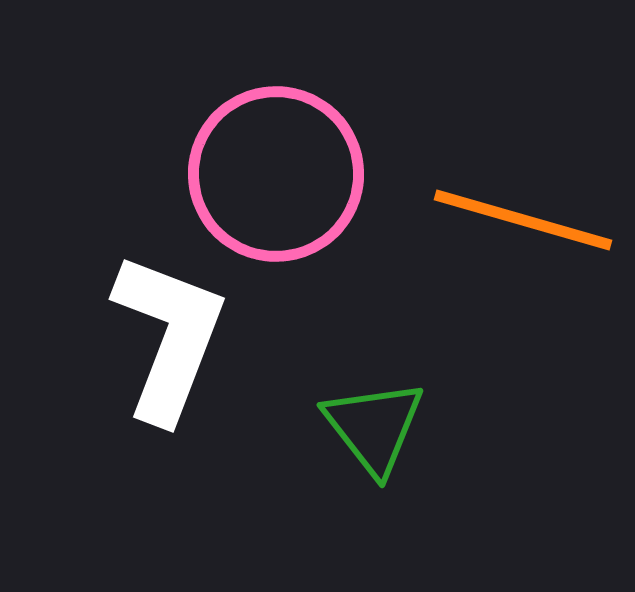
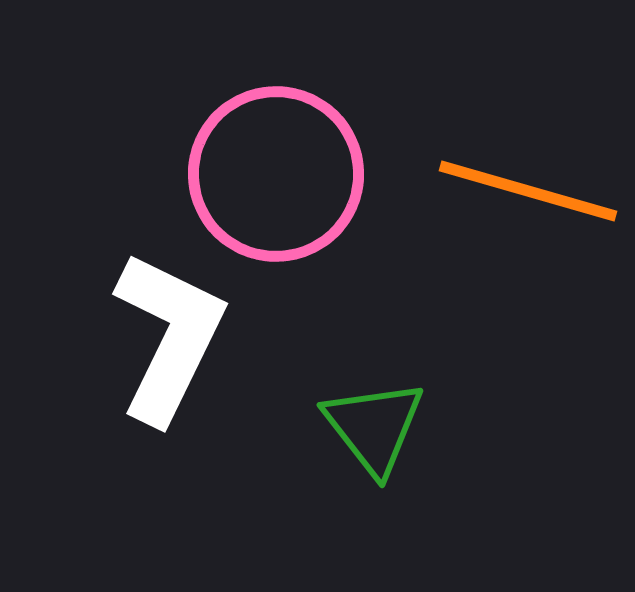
orange line: moved 5 px right, 29 px up
white L-shape: rotated 5 degrees clockwise
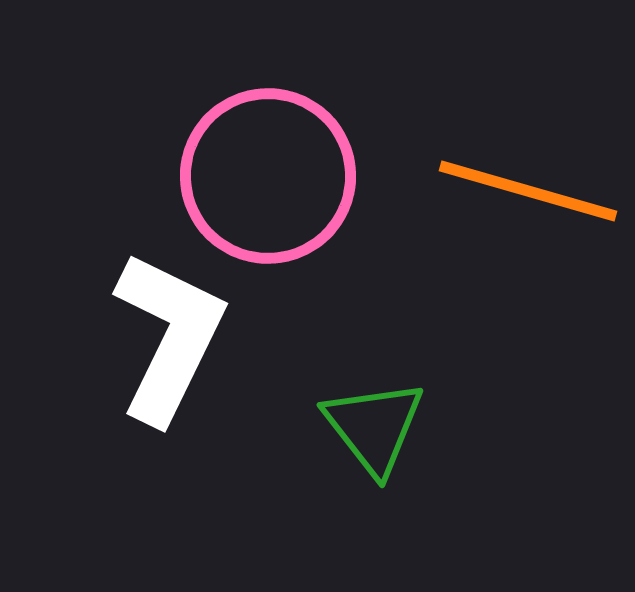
pink circle: moved 8 px left, 2 px down
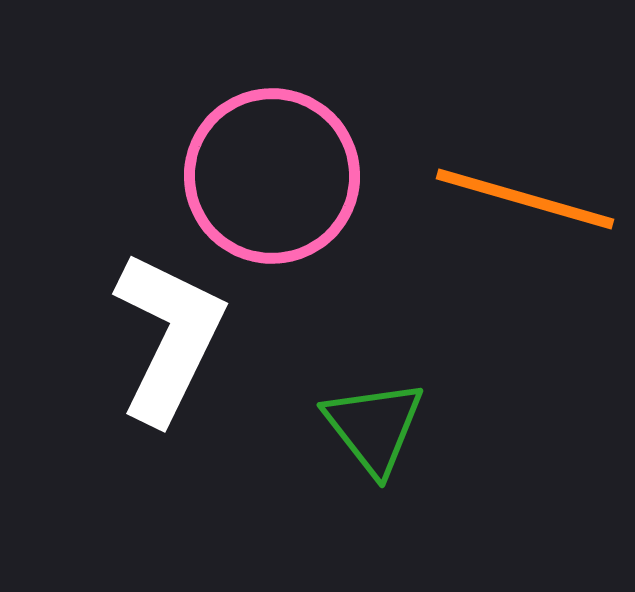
pink circle: moved 4 px right
orange line: moved 3 px left, 8 px down
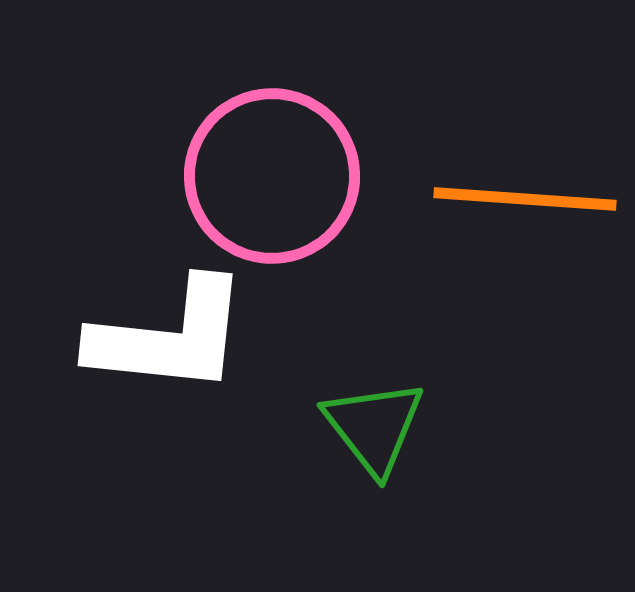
orange line: rotated 12 degrees counterclockwise
white L-shape: rotated 70 degrees clockwise
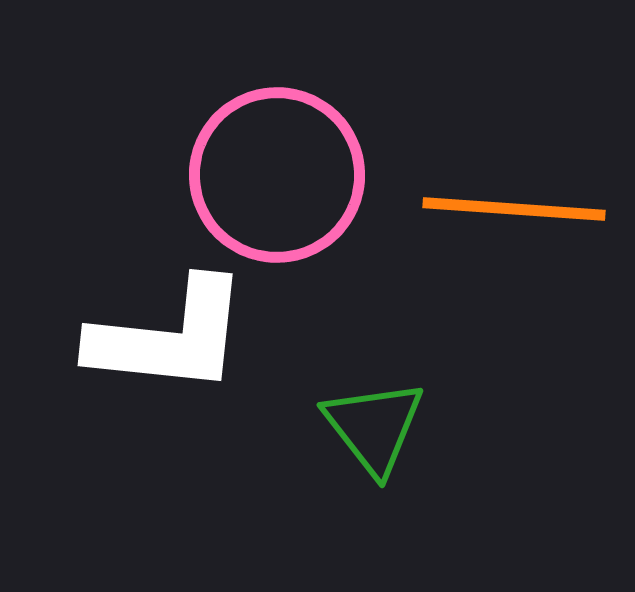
pink circle: moved 5 px right, 1 px up
orange line: moved 11 px left, 10 px down
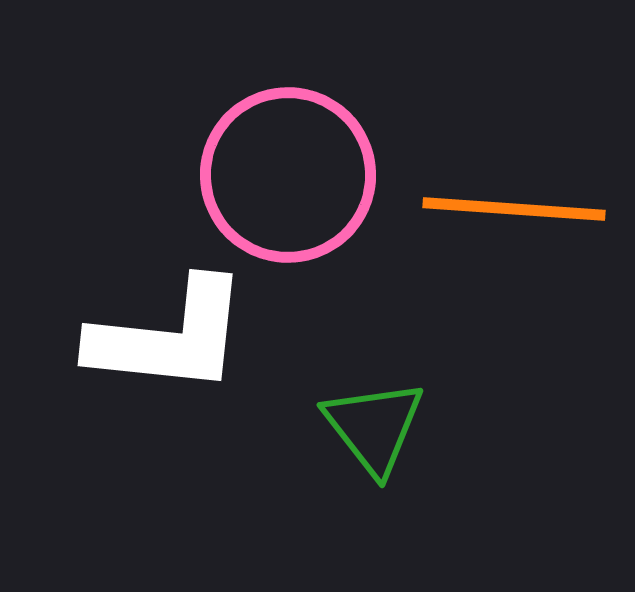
pink circle: moved 11 px right
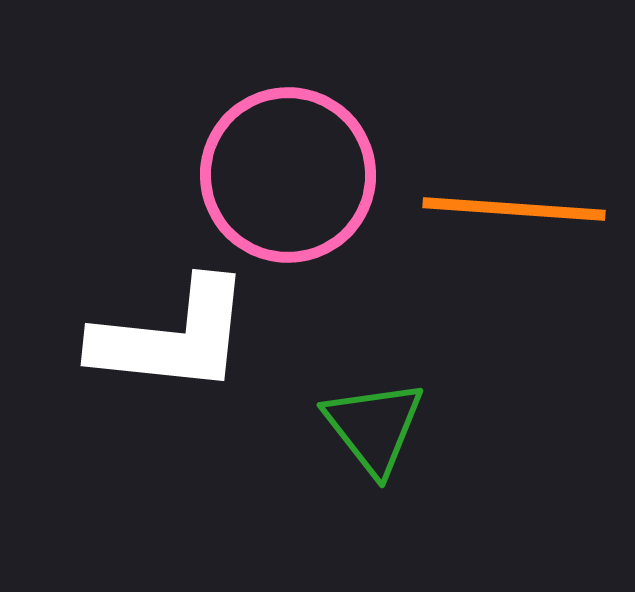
white L-shape: moved 3 px right
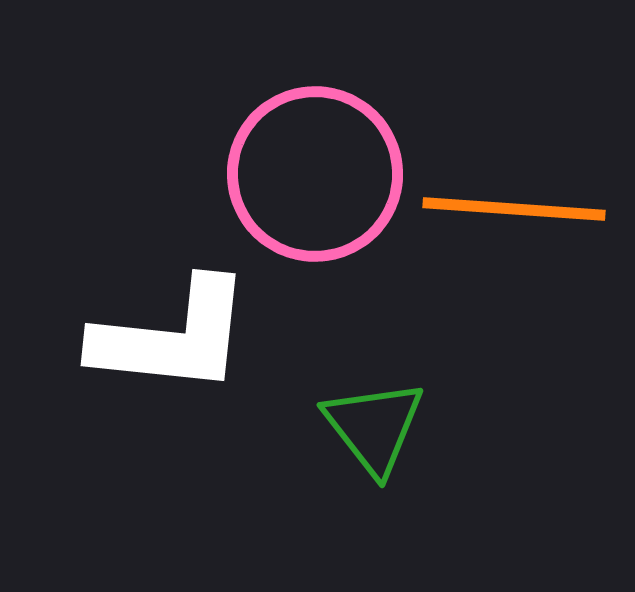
pink circle: moved 27 px right, 1 px up
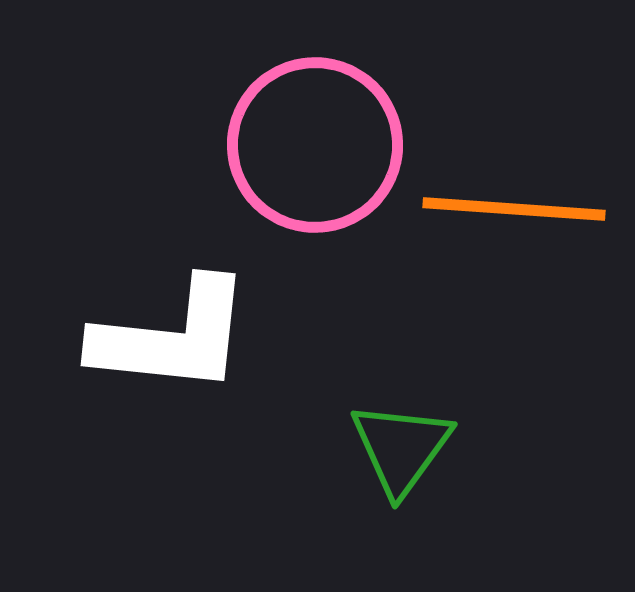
pink circle: moved 29 px up
green triangle: moved 27 px right, 21 px down; rotated 14 degrees clockwise
